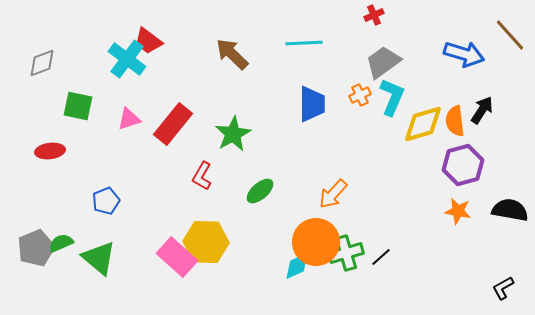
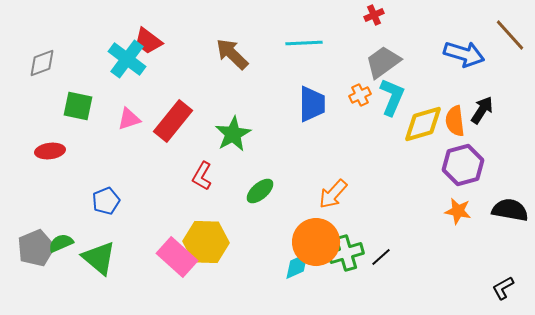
red rectangle: moved 3 px up
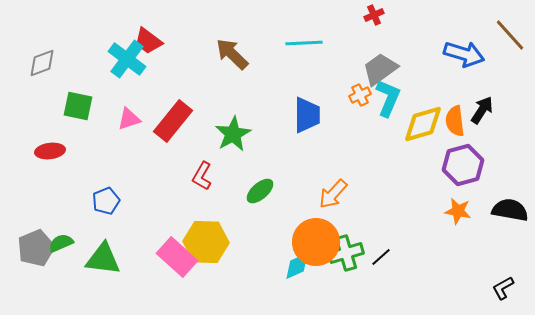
gray trapezoid: moved 3 px left, 7 px down
cyan L-shape: moved 4 px left, 1 px down
blue trapezoid: moved 5 px left, 11 px down
green triangle: moved 4 px right, 1 px down; rotated 33 degrees counterclockwise
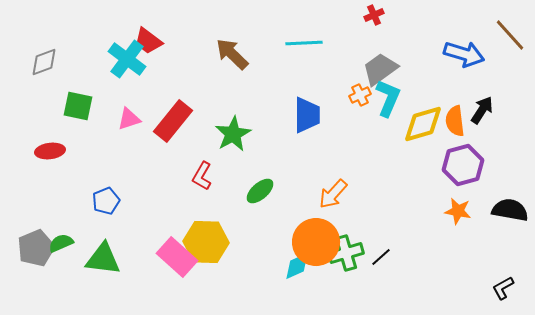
gray diamond: moved 2 px right, 1 px up
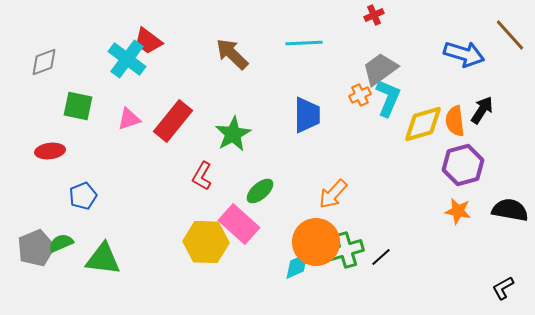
blue pentagon: moved 23 px left, 5 px up
green cross: moved 3 px up
pink rectangle: moved 62 px right, 33 px up
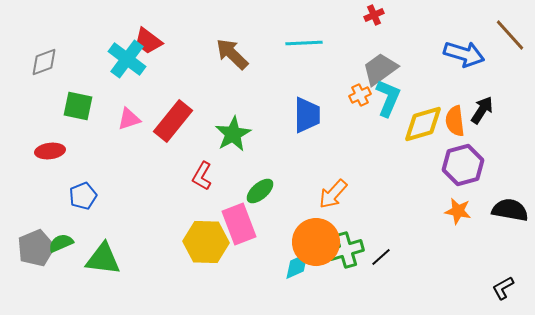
pink rectangle: rotated 27 degrees clockwise
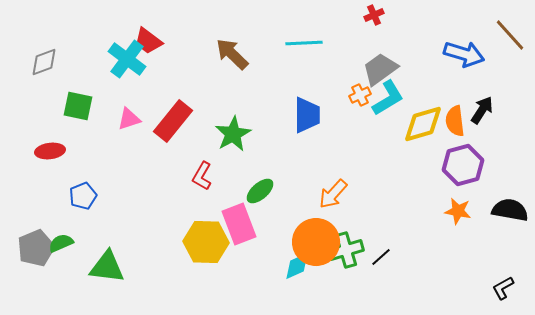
cyan L-shape: rotated 36 degrees clockwise
green triangle: moved 4 px right, 8 px down
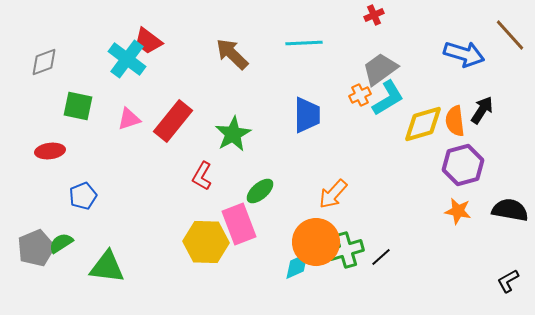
green semicircle: rotated 10 degrees counterclockwise
black L-shape: moved 5 px right, 7 px up
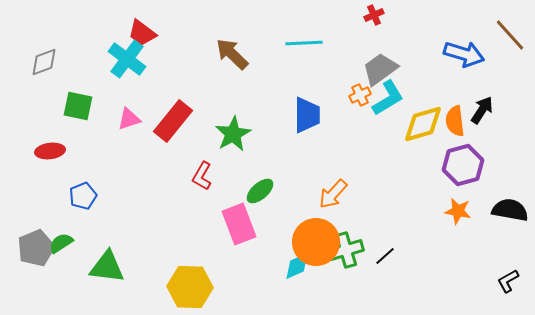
red trapezoid: moved 6 px left, 8 px up
yellow hexagon: moved 16 px left, 45 px down
black line: moved 4 px right, 1 px up
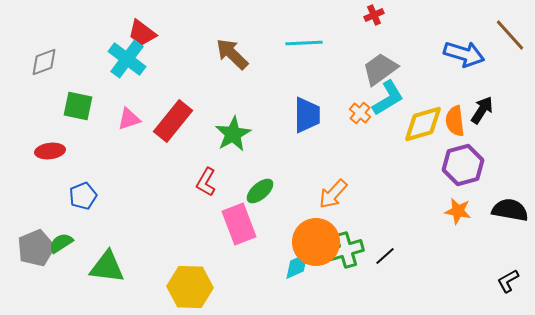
orange cross: moved 18 px down; rotated 25 degrees counterclockwise
red L-shape: moved 4 px right, 6 px down
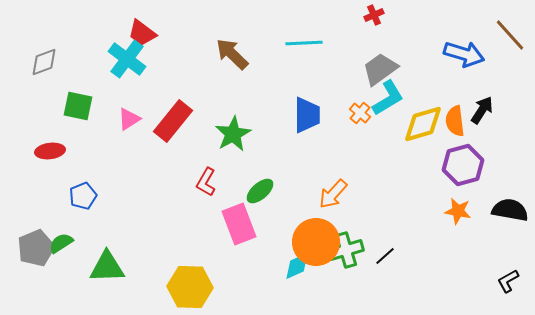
pink triangle: rotated 15 degrees counterclockwise
green triangle: rotated 9 degrees counterclockwise
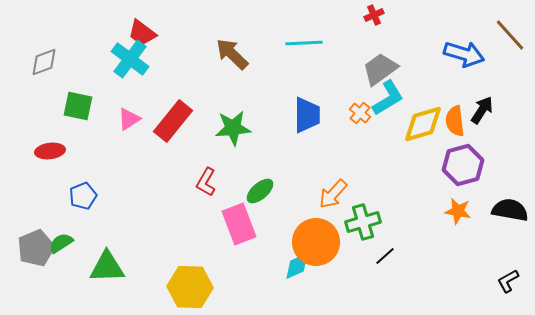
cyan cross: moved 3 px right
green star: moved 6 px up; rotated 24 degrees clockwise
green cross: moved 17 px right, 28 px up
